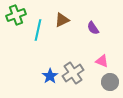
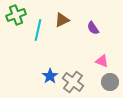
gray cross: moved 9 px down; rotated 20 degrees counterclockwise
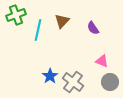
brown triangle: moved 1 px down; rotated 21 degrees counterclockwise
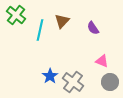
green cross: rotated 30 degrees counterclockwise
cyan line: moved 2 px right
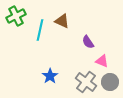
green cross: moved 1 px down; rotated 24 degrees clockwise
brown triangle: rotated 49 degrees counterclockwise
purple semicircle: moved 5 px left, 14 px down
gray cross: moved 13 px right
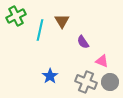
brown triangle: rotated 35 degrees clockwise
purple semicircle: moved 5 px left
gray cross: rotated 15 degrees counterclockwise
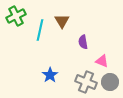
purple semicircle: rotated 24 degrees clockwise
blue star: moved 1 px up
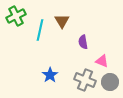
gray cross: moved 1 px left, 2 px up
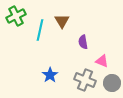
gray circle: moved 2 px right, 1 px down
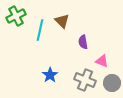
brown triangle: rotated 14 degrees counterclockwise
